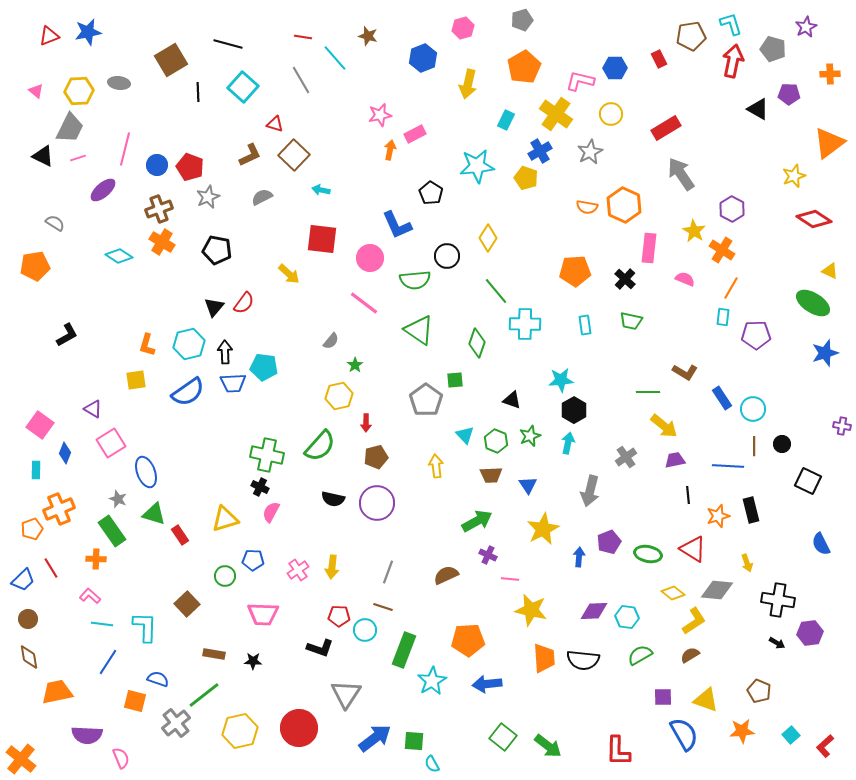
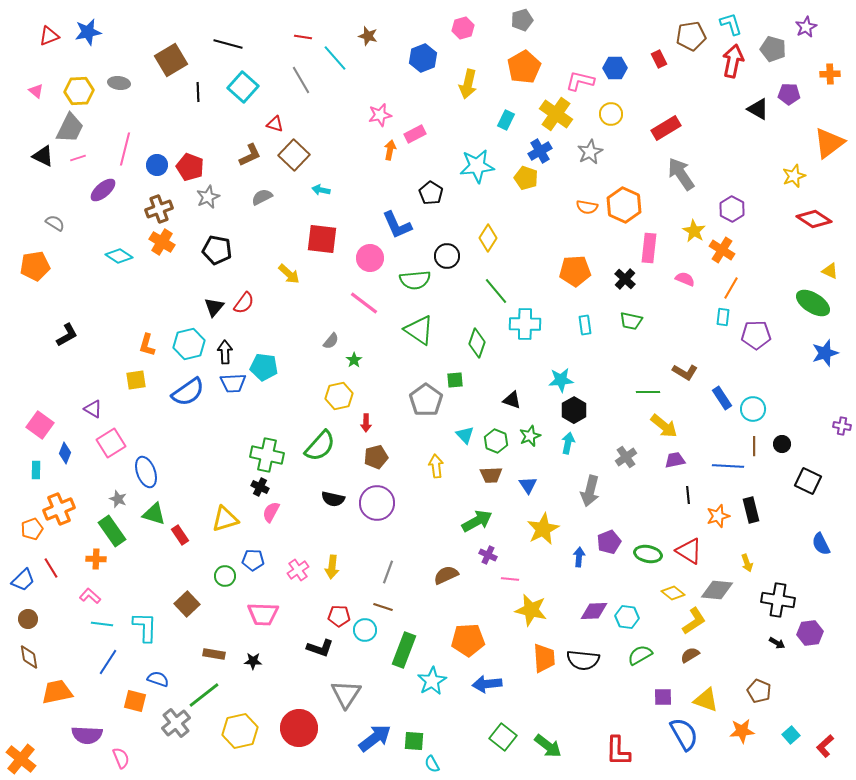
green star at (355, 365): moved 1 px left, 5 px up
red triangle at (693, 549): moved 4 px left, 2 px down
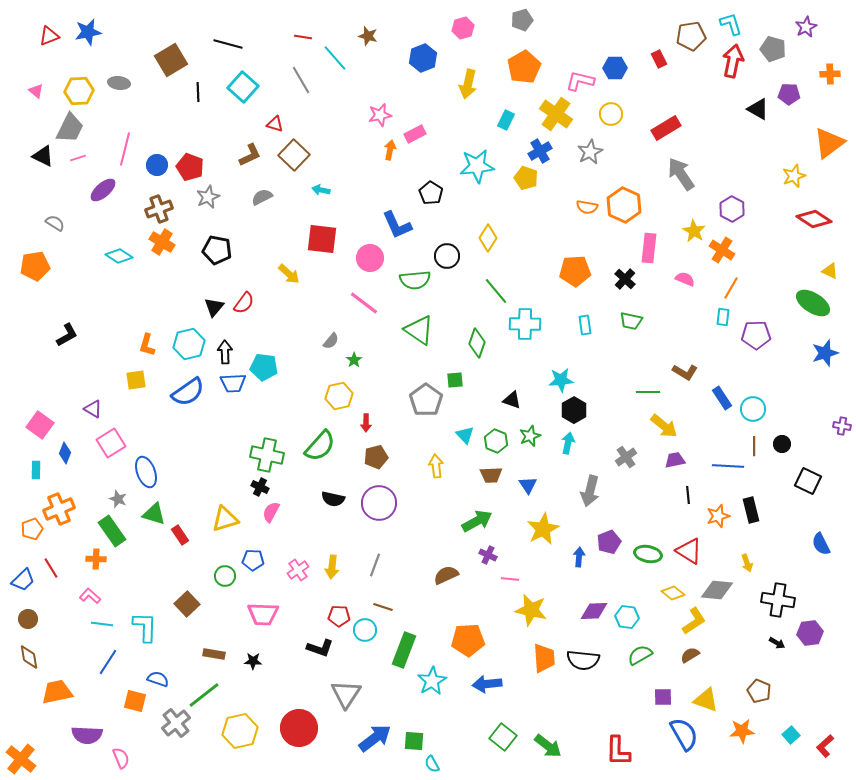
purple circle at (377, 503): moved 2 px right
gray line at (388, 572): moved 13 px left, 7 px up
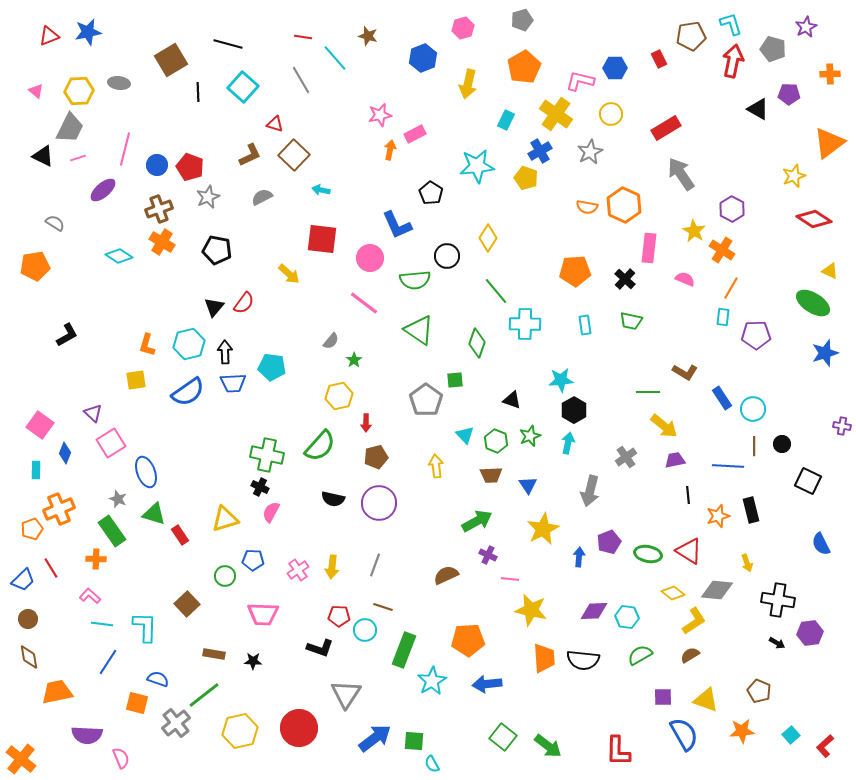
cyan pentagon at (264, 367): moved 8 px right
purple triangle at (93, 409): moved 4 px down; rotated 12 degrees clockwise
orange square at (135, 701): moved 2 px right, 2 px down
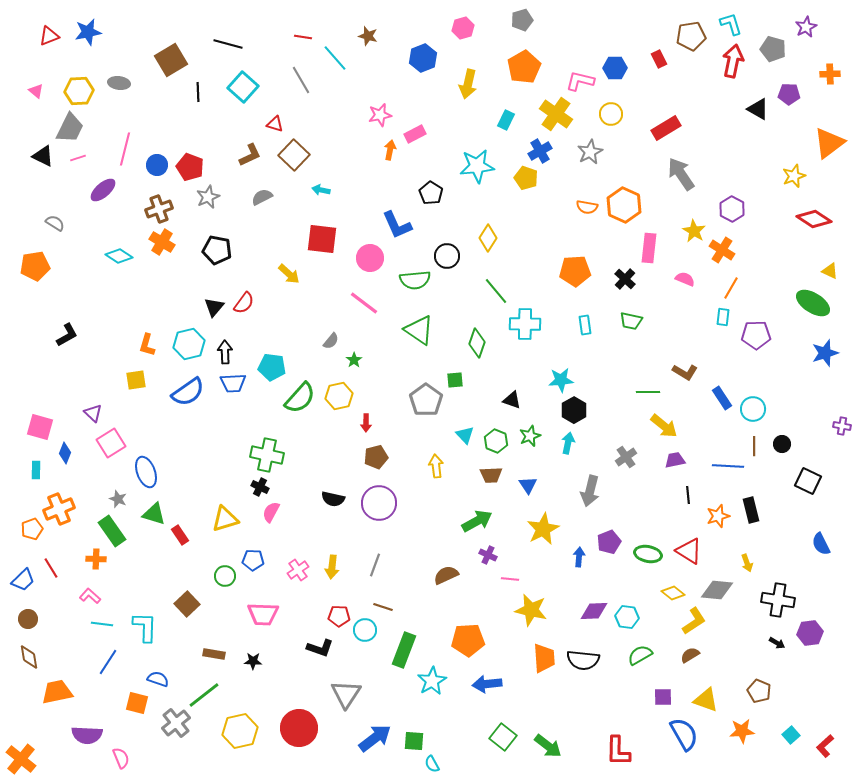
pink square at (40, 425): moved 2 px down; rotated 20 degrees counterclockwise
green semicircle at (320, 446): moved 20 px left, 48 px up
